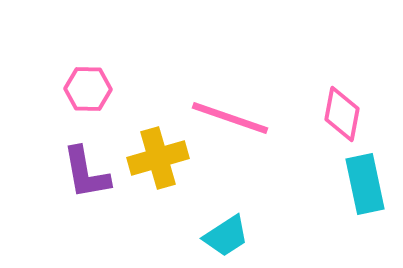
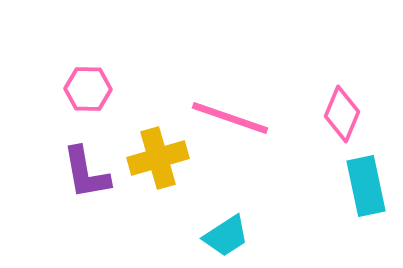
pink diamond: rotated 12 degrees clockwise
cyan rectangle: moved 1 px right, 2 px down
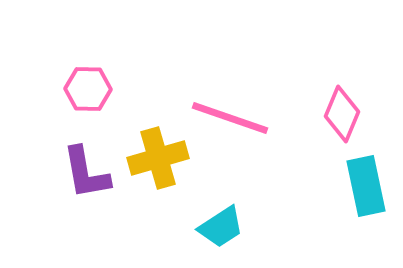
cyan trapezoid: moved 5 px left, 9 px up
